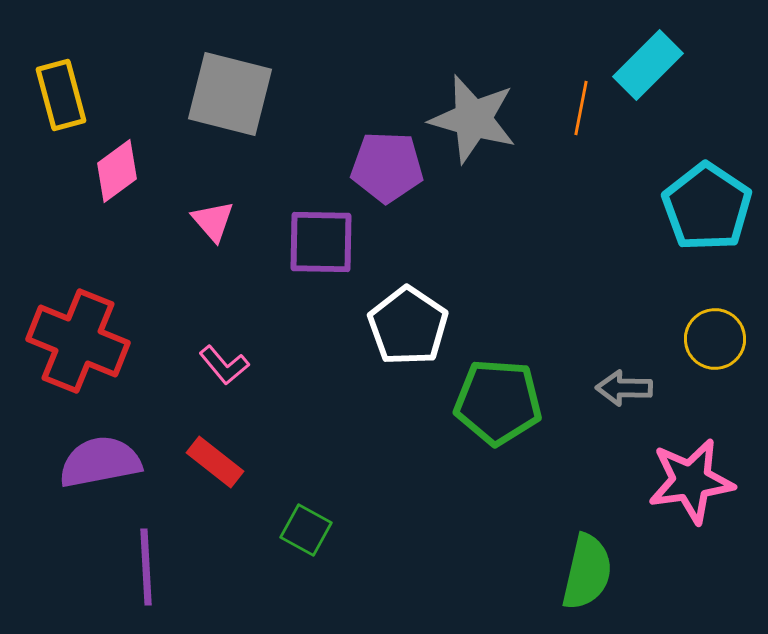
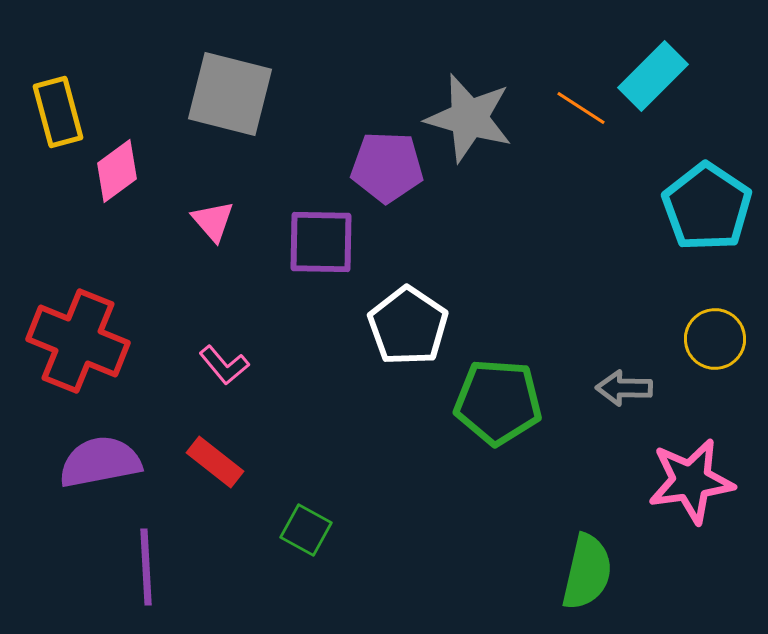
cyan rectangle: moved 5 px right, 11 px down
yellow rectangle: moved 3 px left, 17 px down
orange line: rotated 68 degrees counterclockwise
gray star: moved 4 px left, 1 px up
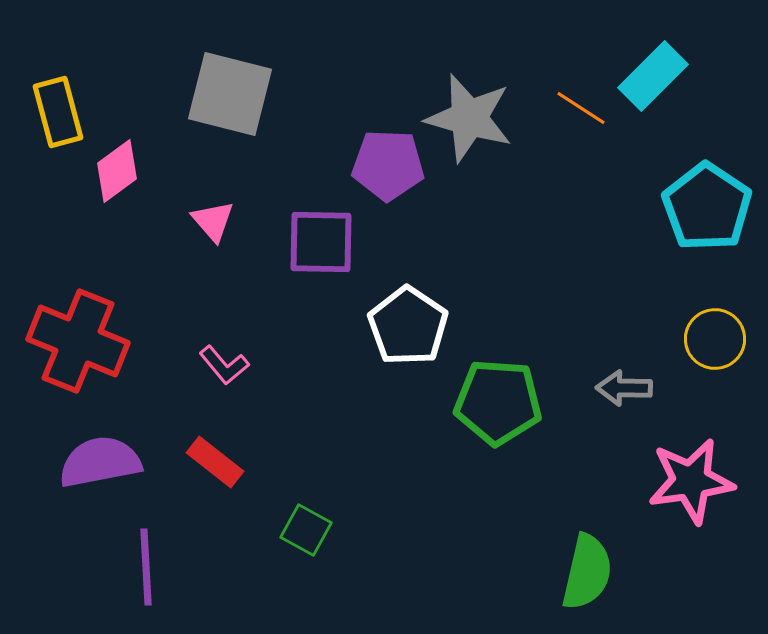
purple pentagon: moved 1 px right, 2 px up
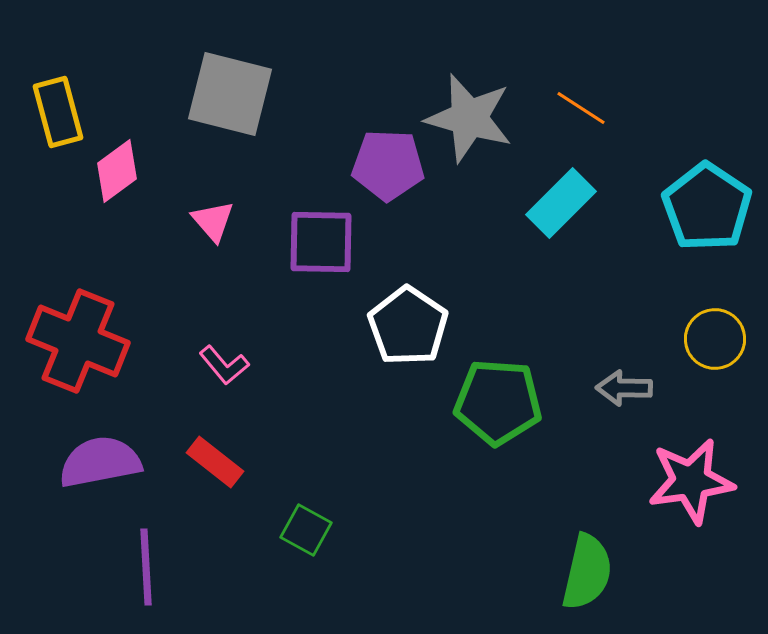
cyan rectangle: moved 92 px left, 127 px down
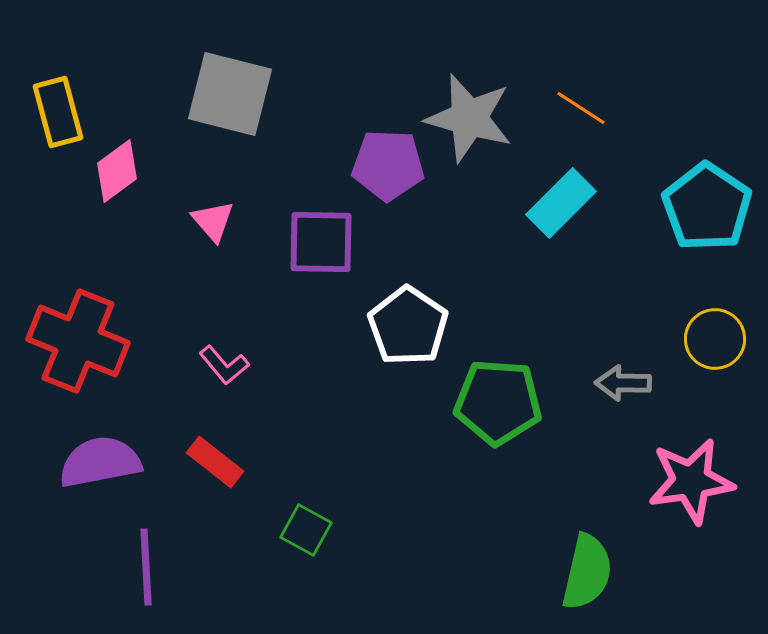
gray arrow: moved 1 px left, 5 px up
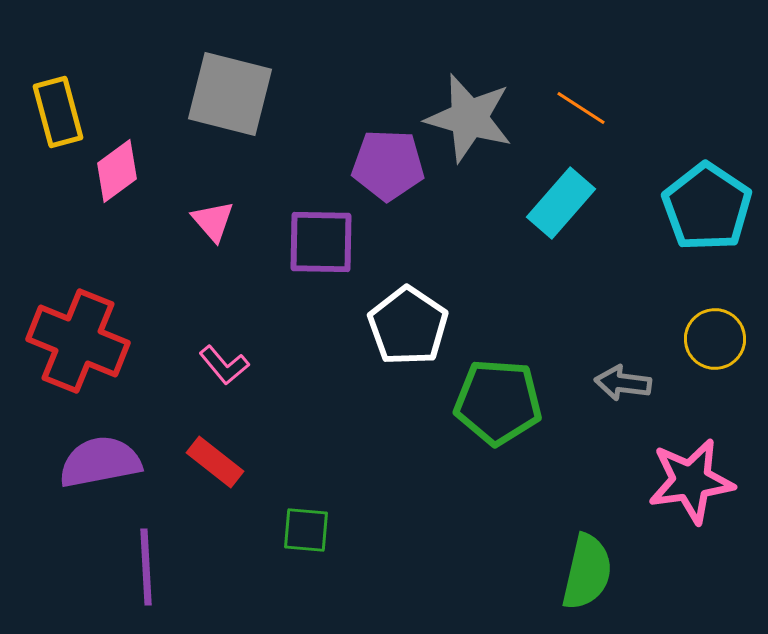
cyan rectangle: rotated 4 degrees counterclockwise
gray arrow: rotated 6 degrees clockwise
green square: rotated 24 degrees counterclockwise
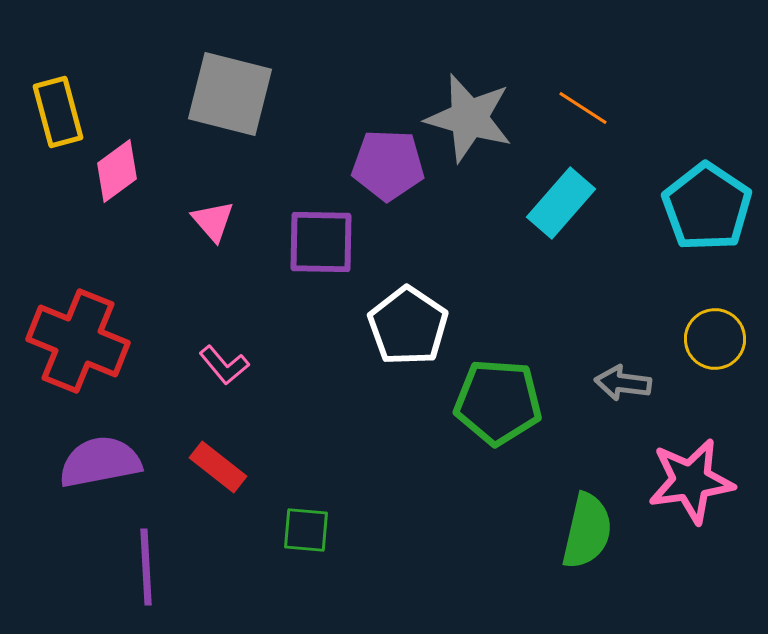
orange line: moved 2 px right
red rectangle: moved 3 px right, 5 px down
green semicircle: moved 41 px up
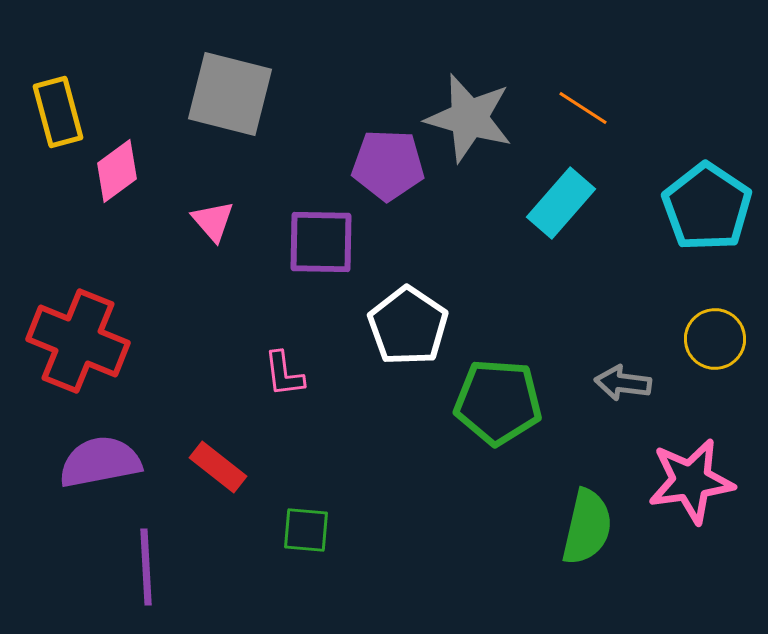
pink L-shape: moved 60 px right, 9 px down; rotated 33 degrees clockwise
green semicircle: moved 4 px up
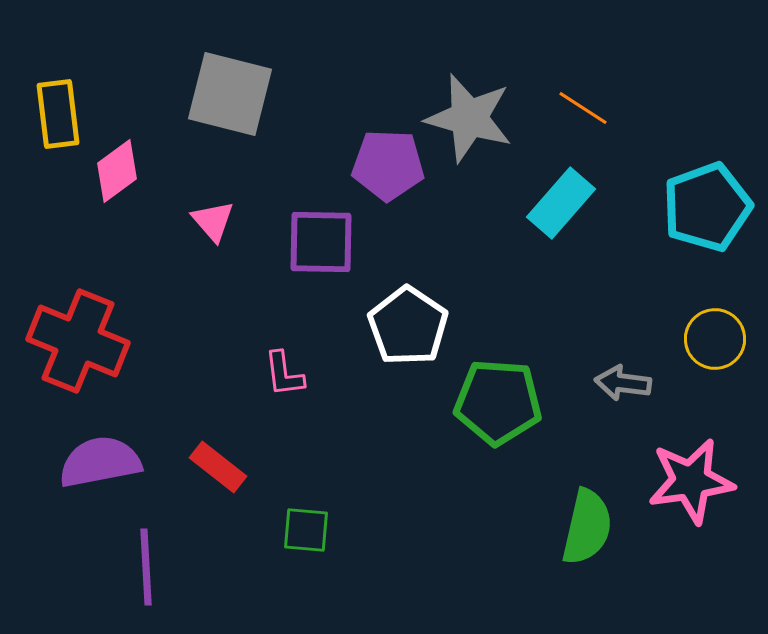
yellow rectangle: moved 2 px down; rotated 8 degrees clockwise
cyan pentagon: rotated 18 degrees clockwise
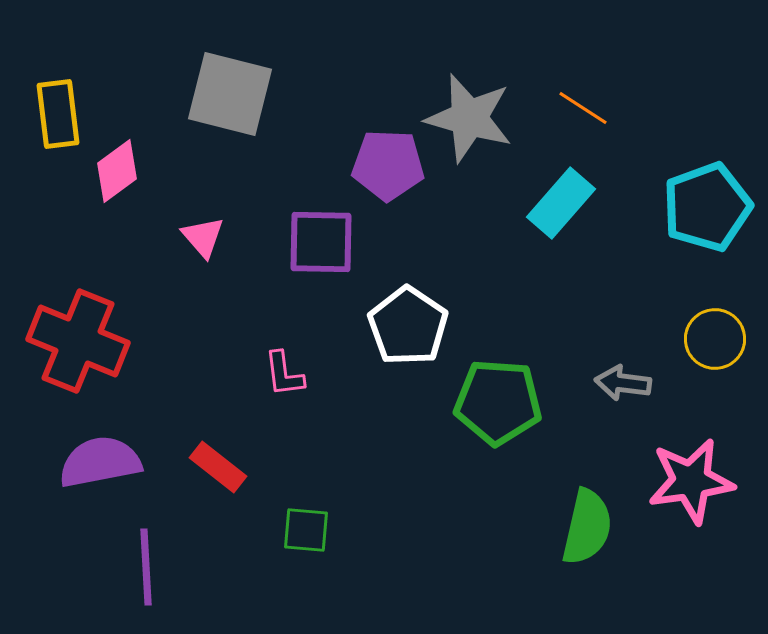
pink triangle: moved 10 px left, 16 px down
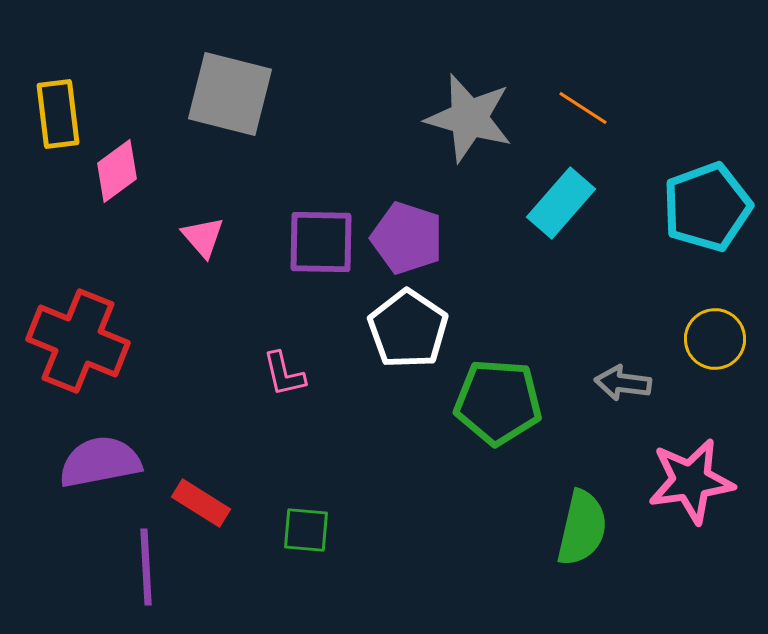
purple pentagon: moved 19 px right, 73 px down; rotated 16 degrees clockwise
white pentagon: moved 3 px down
pink L-shape: rotated 6 degrees counterclockwise
red rectangle: moved 17 px left, 36 px down; rotated 6 degrees counterclockwise
green semicircle: moved 5 px left, 1 px down
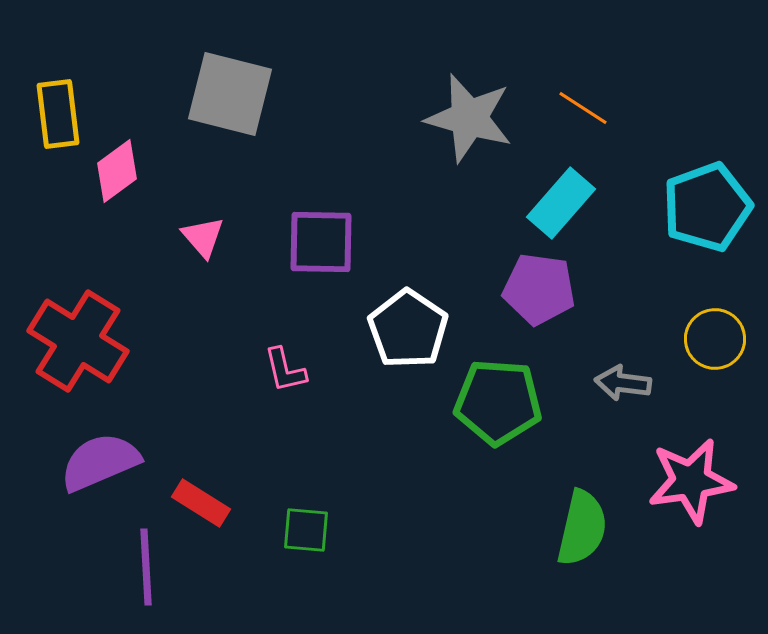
purple pentagon: moved 132 px right, 51 px down; rotated 10 degrees counterclockwise
red cross: rotated 10 degrees clockwise
pink L-shape: moved 1 px right, 4 px up
purple semicircle: rotated 12 degrees counterclockwise
